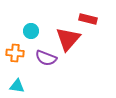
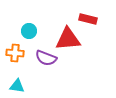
cyan circle: moved 2 px left
red triangle: rotated 44 degrees clockwise
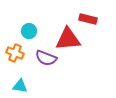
orange cross: rotated 18 degrees clockwise
cyan triangle: moved 3 px right
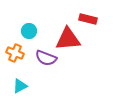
cyan triangle: rotated 35 degrees counterclockwise
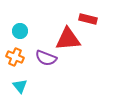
cyan circle: moved 9 px left
orange cross: moved 4 px down
cyan triangle: rotated 42 degrees counterclockwise
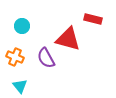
red rectangle: moved 5 px right
cyan circle: moved 2 px right, 5 px up
red triangle: rotated 20 degrees clockwise
purple semicircle: rotated 40 degrees clockwise
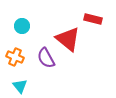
red triangle: rotated 24 degrees clockwise
